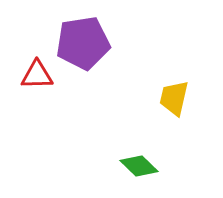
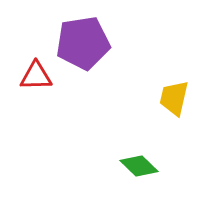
red triangle: moved 1 px left, 1 px down
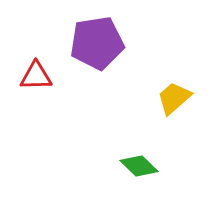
purple pentagon: moved 14 px right
yellow trapezoid: rotated 36 degrees clockwise
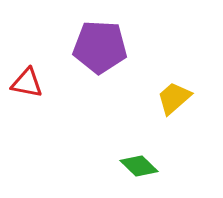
purple pentagon: moved 3 px right, 4 px down; rotated 12 degrees clockwise
red triangle: moved 9 px left, 7 px down; rotated 12 degrees clockwise
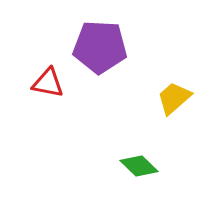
red triangle: moved 21 px right
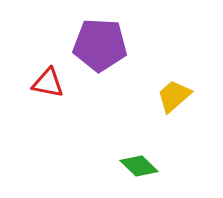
purple pentagon: moved 2 px up
yellow trapezoid: moved 2 px up
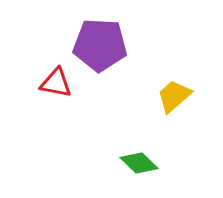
red triangle: moved 8 px right
green diamond: moved 3 px up
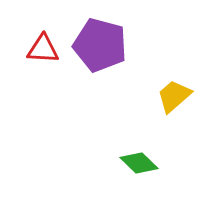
purple pentagon: rotated 12 degrees clockwise
red triangle: moved 13 px left, 34 px up; rotated 8 degrees counterclockwise
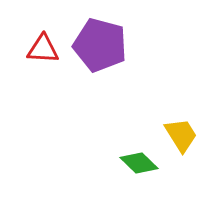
yellow trapezoid: moved 7 px right, 39 px down; rotated 99 degrees clockwise
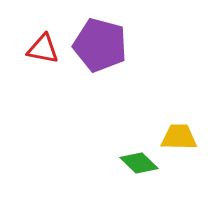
red triangle: rotated 8 degrees clockwise
yellow trapezoid: moved 2 px left, 2 px down; rotated 57 degrees counterclockwise
